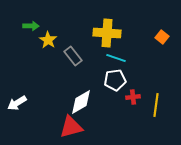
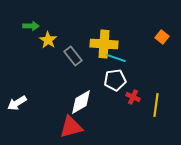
yellow cross: moved 3 px left, 11 px down
red cross: rotated 32 degrees clockwise
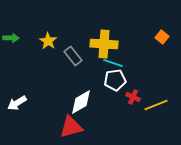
green arrow: moved 20 px left, 12 px down
yellow star: moved 1 px down
cyan line: moved 3 px left, 5 px down
yellow line: rotated 60 degrees clockwise
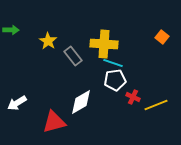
green arrow: moved 8 px up
red triangle: moved 17 px left, 5 px up
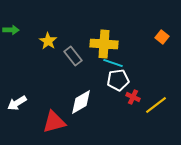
white pentagon: moved 3 px right
yellow line: rotated 15 degrees counterclockwise
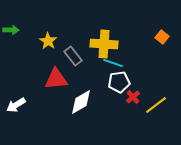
white pentagon: moved 1 px right, 2 px down
red cross: rotated 24 degrees clockwise
white arrow: moved 1 px left, 2 px down
red triangle: moved 2 px right, 43 px up; rotated 10 degrees clockwise
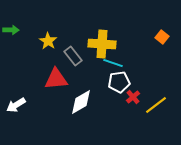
yellow cross: moved 2 px left
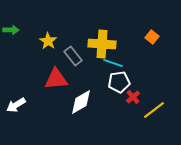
orange square: moved 10 px left
yellow line: moved 2 px left, 5 px down
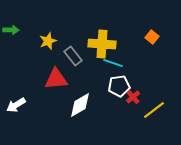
yellow star: rotated 18 degrees clockwise
white pentagon: moved 4 px down
white diamond: moved 1 px left, 3 px down
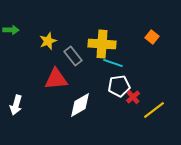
white arrow: rotated 42 degrees counterclockwise
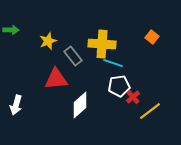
white diamond: rotated 12 degrees counterclockwise
yellow line: moved 4 px left, 1 px down
